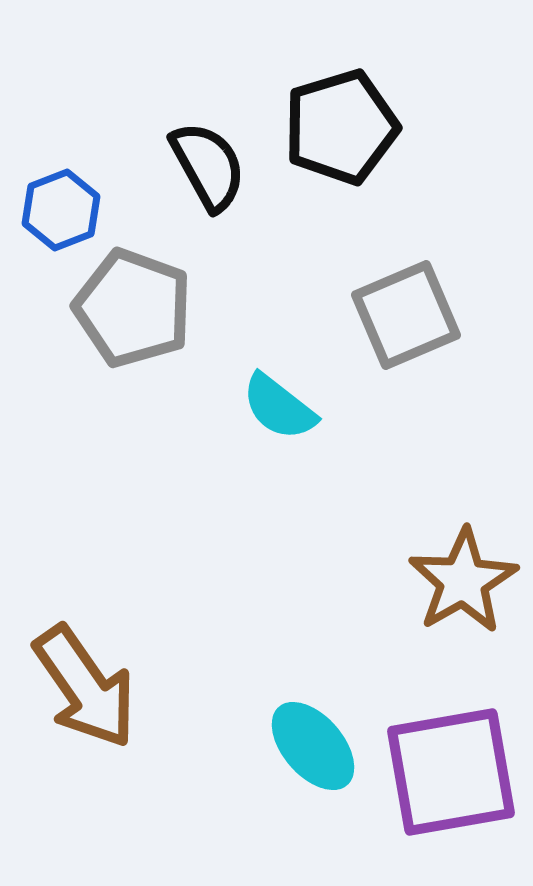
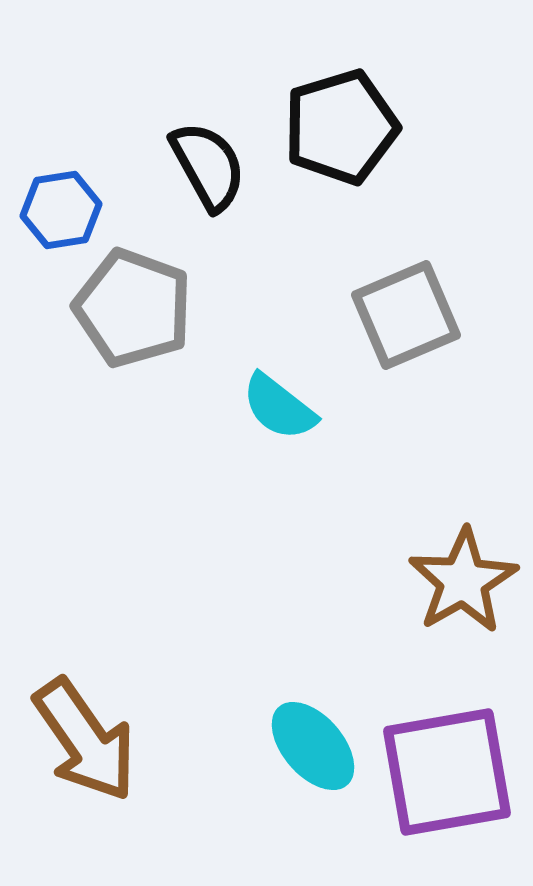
blue hexagon: rotated 12 degrees clockwise
brown arrow: moved 53 px down
purple square: moved 4 px left
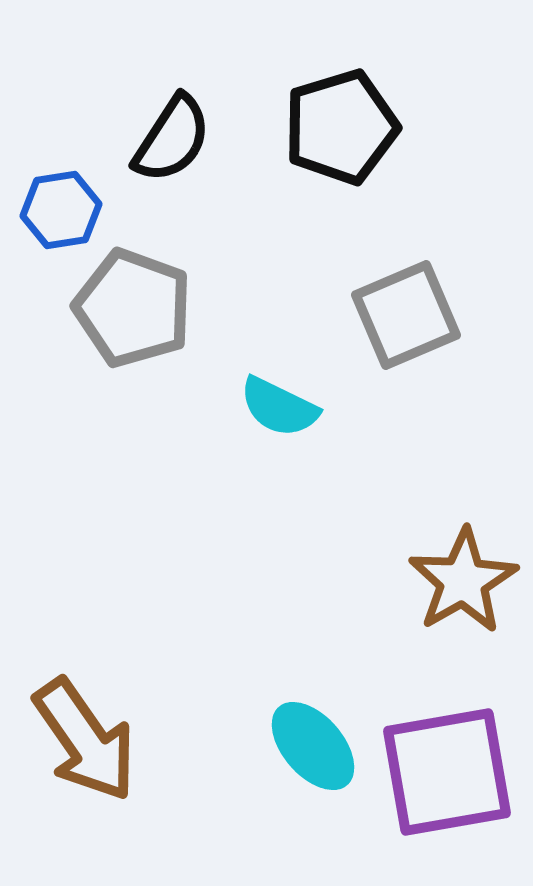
black semicircle: moved 36 px left, 27 px up; rotated 62 degrees clockwise
cyan semicircle: rotated 12 degrees counterclockwise
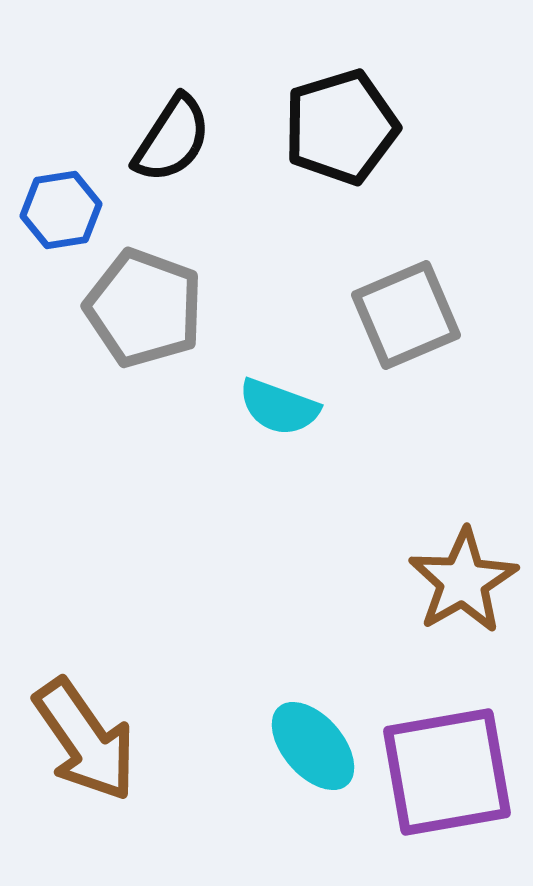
gray pentagon: moved 11 px right
cyan semicircle: rotated 6 degrees counterclockwise
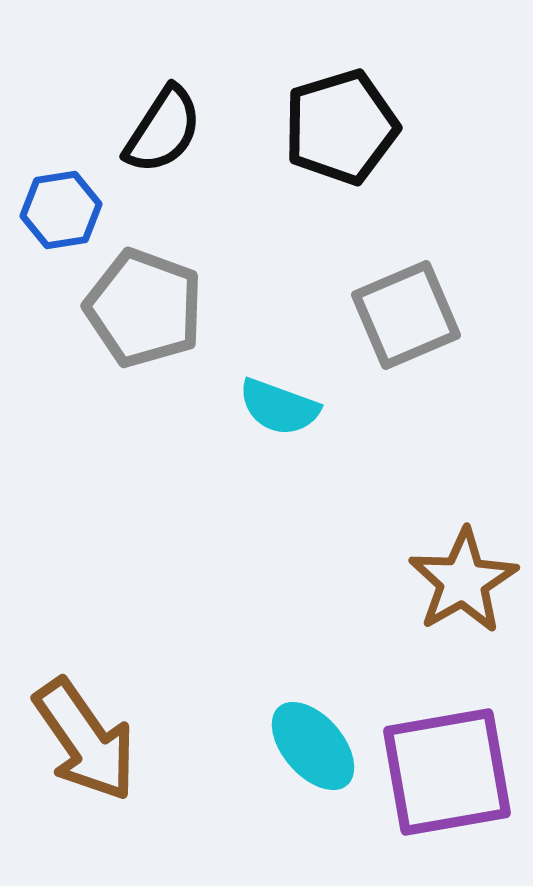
black semicircle: moved 9 px left, 9 px up
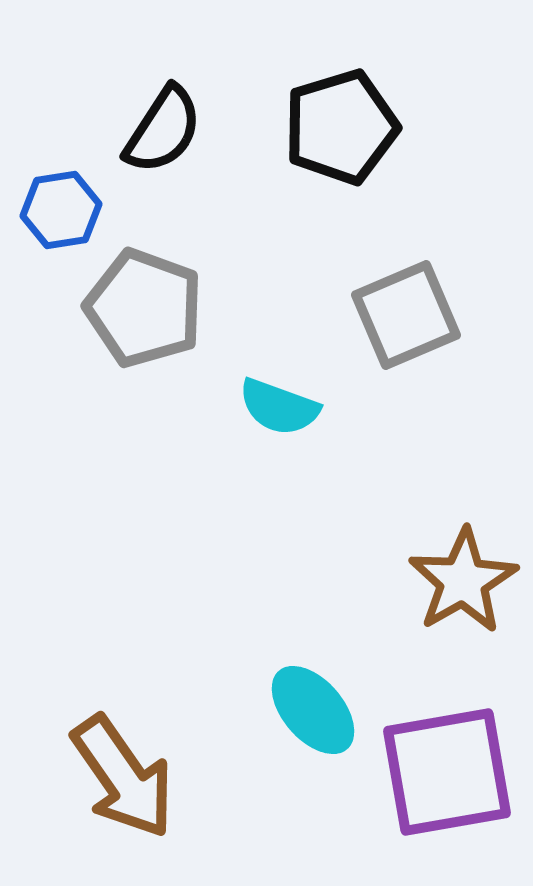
brown arrow: moved 38 px right, 37 px down
cyan ellipse: moved 36 px up
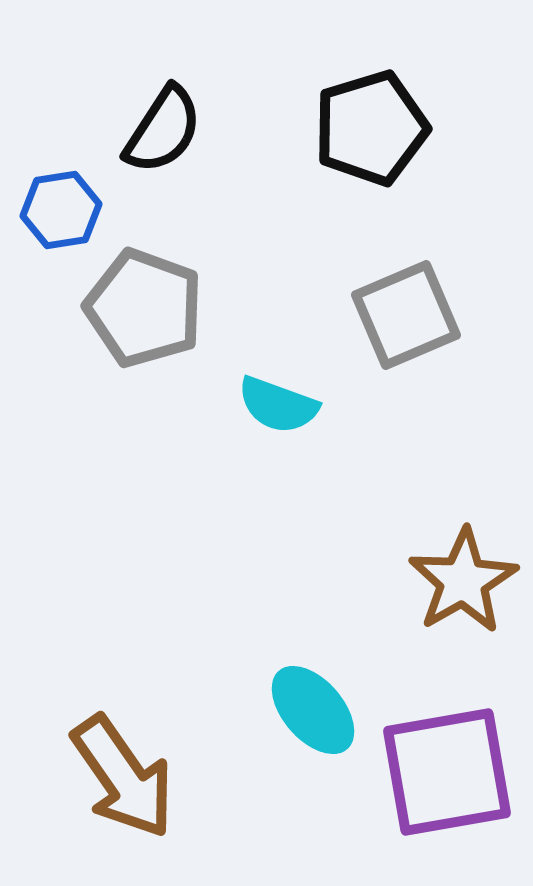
black pentagon: moved 30 px right, 1 px down
cyan semicircle: moved 1 px left, 2 px up
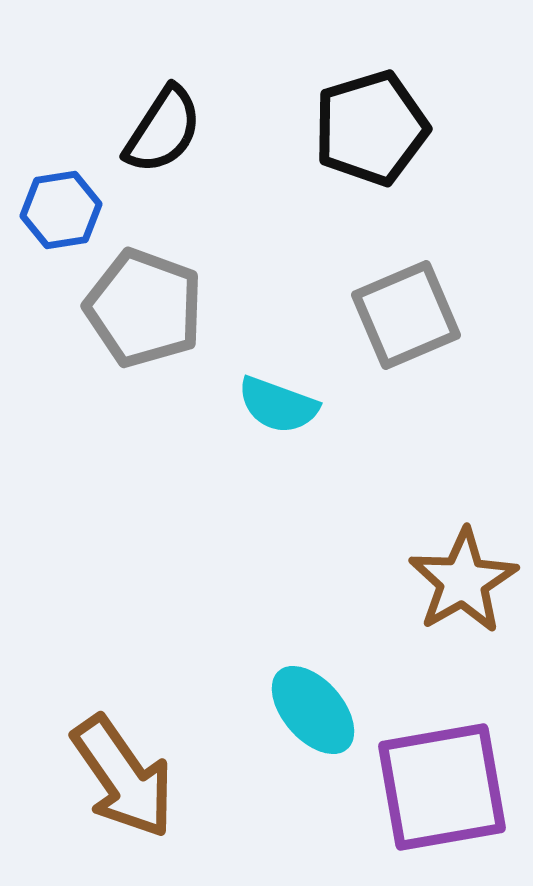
purple square: moved 5 px left, 15 px down
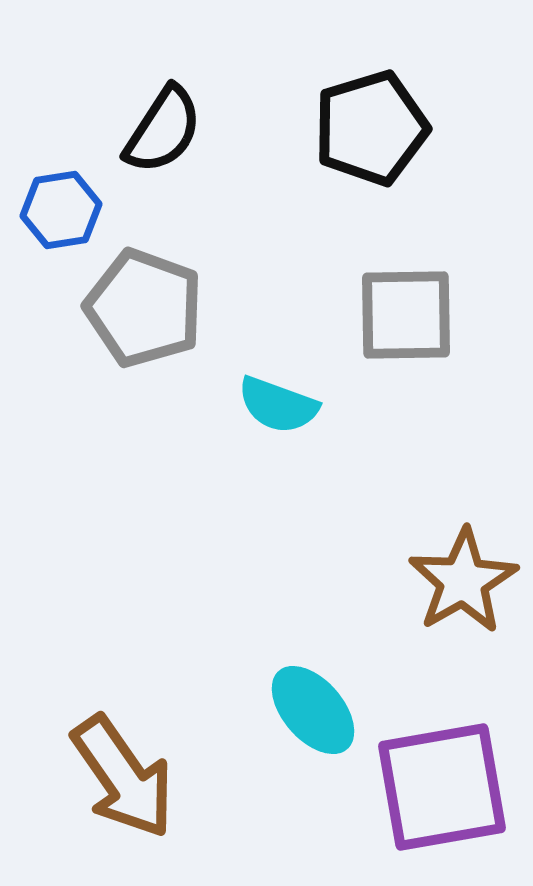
gray square: rotated 22 degrees clockwise
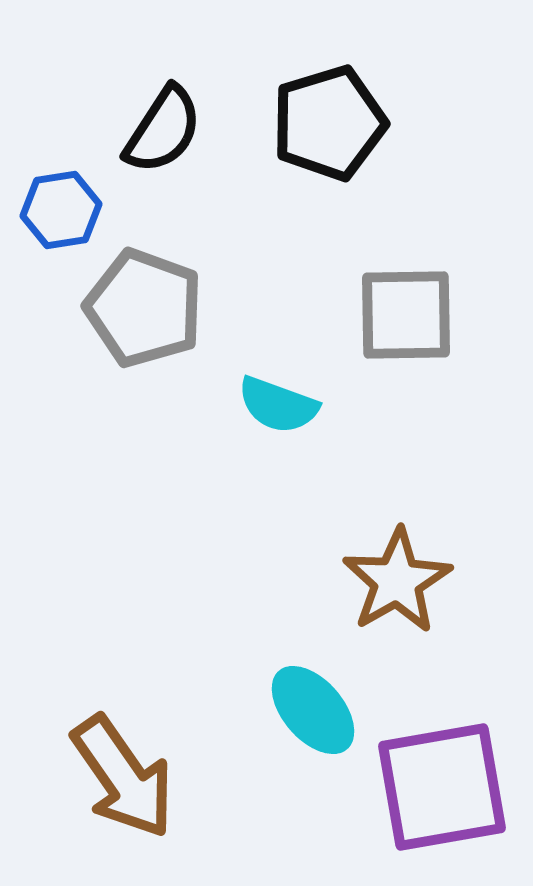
black pentagon: moved 42 px left, 5 px up
brown star: moved 66 px left
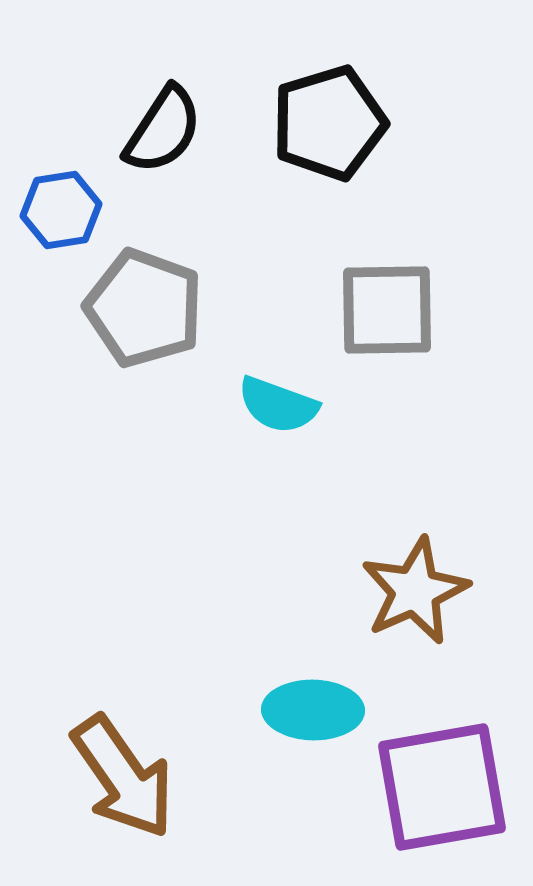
gray square: moved 19 px left, 5 px up
brown star: moved 18 px right, 10 px down; rotated 6 degrees clockwise
cyan ellipse: rotated 48 degrees counterclockwise
